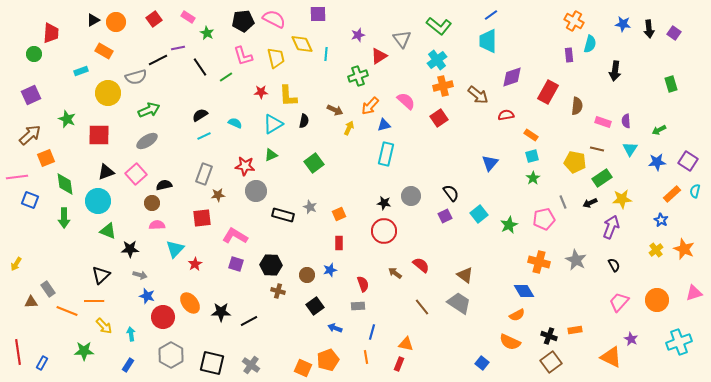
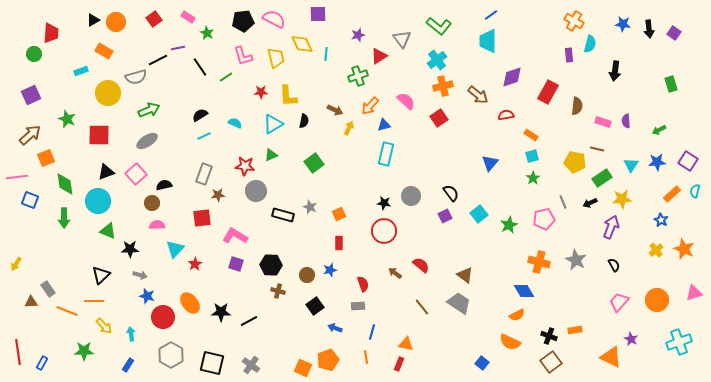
cyan triangle at (630, 149): moved 1 px right, 16 px down
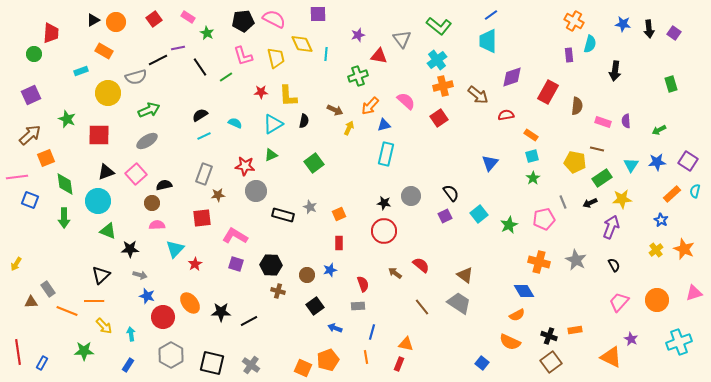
red triangle at (379, 56): rotated 42 degrees clockwise
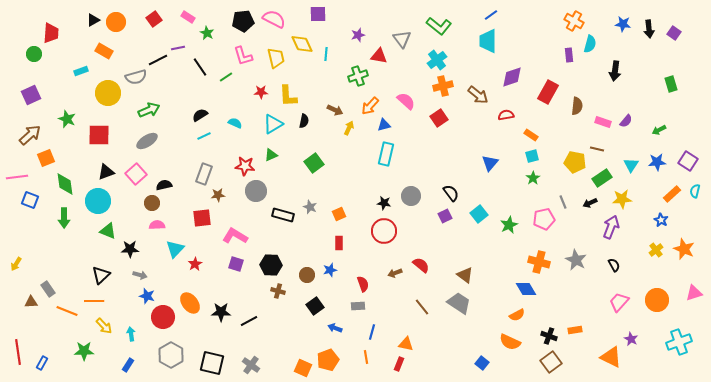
purple semicircle at (626, 121): rotated 136 degrees counterclockwise
brown arrow at (395, 273): rotated 56 degrees counterclockwise
blue diamond at (524, 291): moved 2 px right, 2 px up
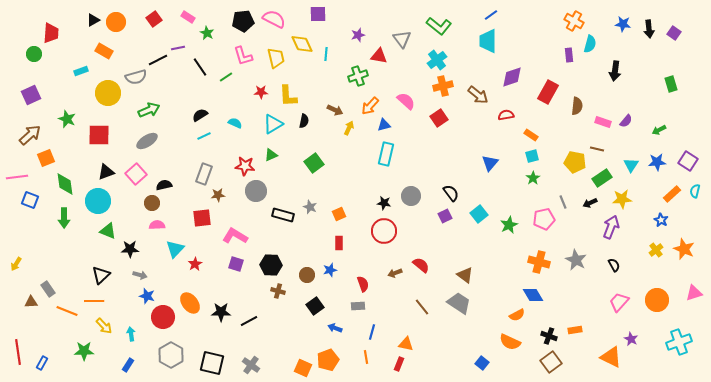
blue diamond at (526, 289): moved 7 px right, 6 px down
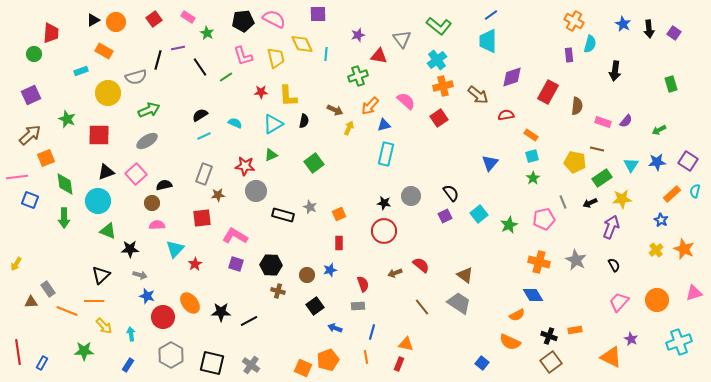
blue star at (623, 24): rotated 21 degrees clockwise
black line at (158, 60): rotated 48 degrees counterclockwise
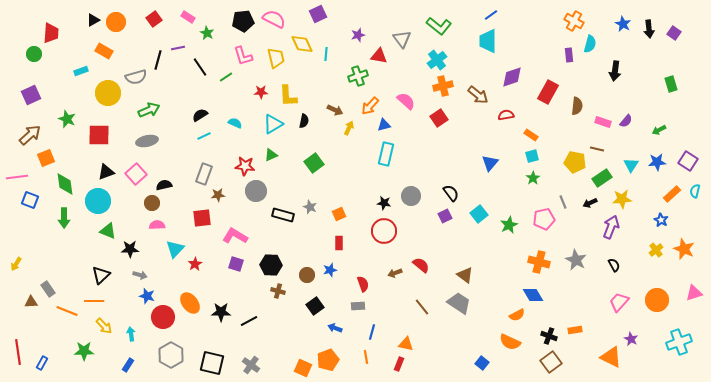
purple square at (318, 14): rotated 24 degrees counterclockwise
gray ellipse at (147, 141): rotated 20 degrees clockwise
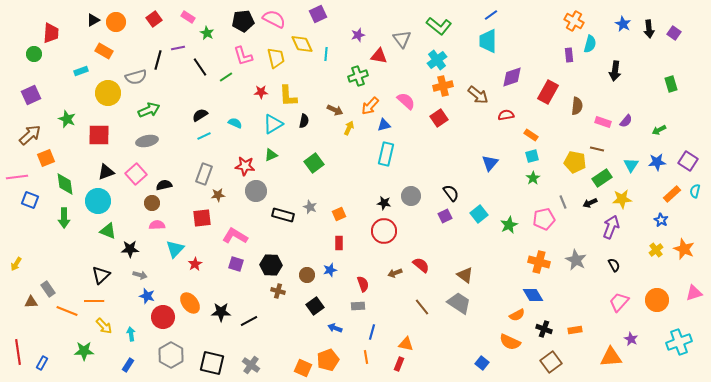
black cross at (549, 336): moved 5 px left, 7 px up
orange triangle at (611, 357): rotated 30 degrees counterclockwise
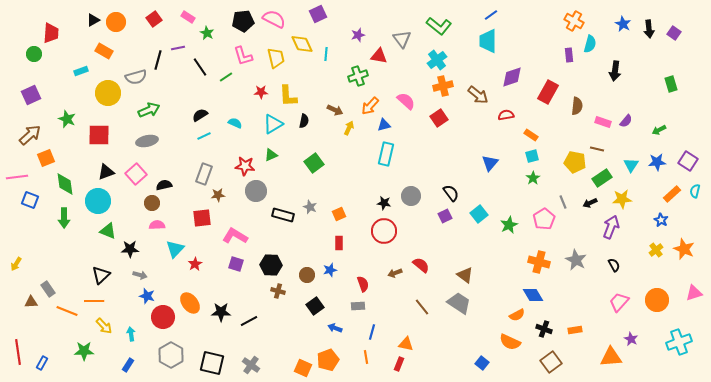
pink pentagon at (544, 219): rotated 20 degrees counterclockwise
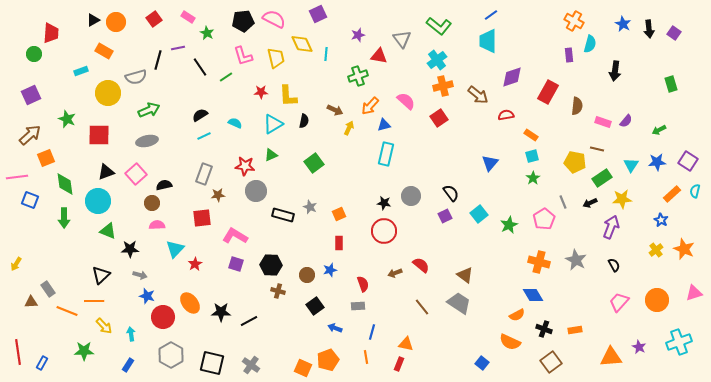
purple star at (631, 339): moved 8 px right, 8 px down
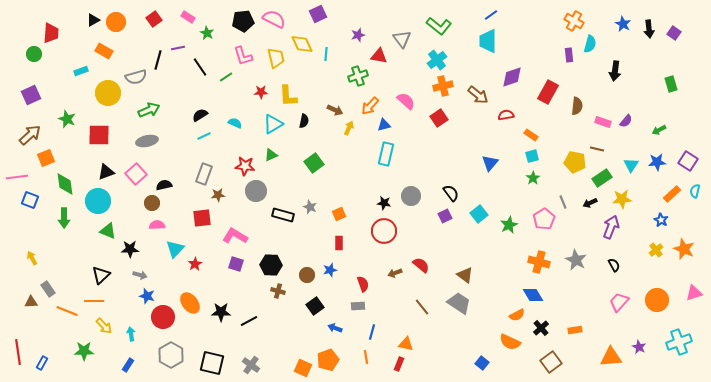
yellow arrow at (16, 264): moved 16 px right, 6 px up; rotated 120 degrees clockwise
black cross at (544, 329): moved 3 px left, 1 px up; rotated 28 degrees clockwise
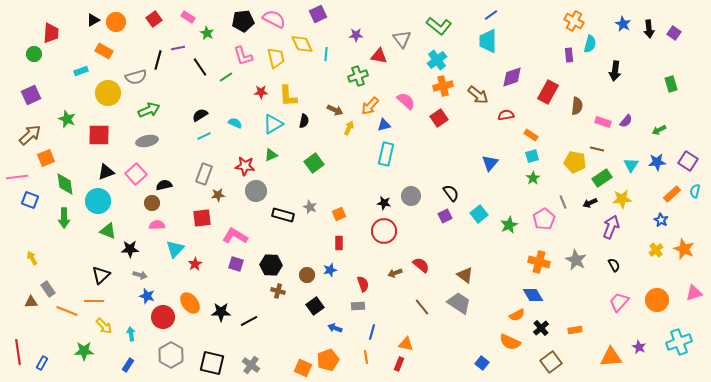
purple star at (358, 35): moved 2 px left; rotated 16 degrees clockwise
